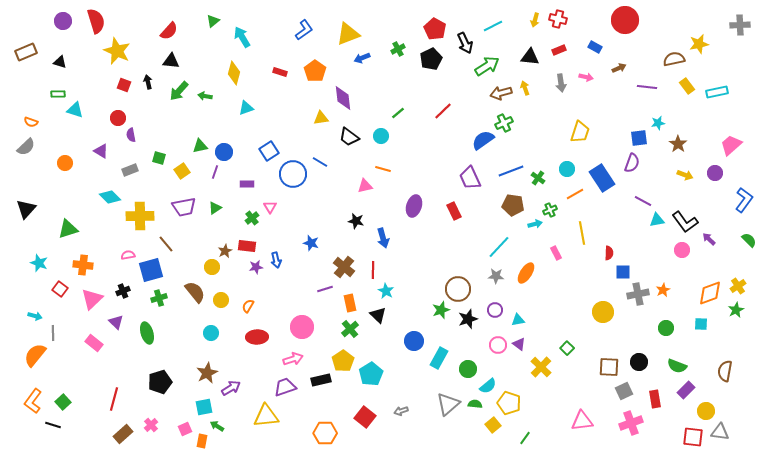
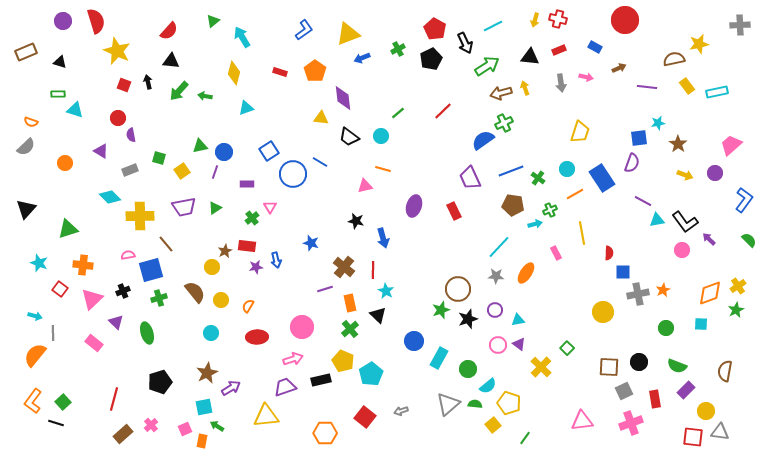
yellow triangle at (321, 118): rotated 14 degrees clockwise
yellow pentagon at (343, 361): rotated 15 degrees counterclockwise
black line at (53, 425): moved 3 px right, 2 px up
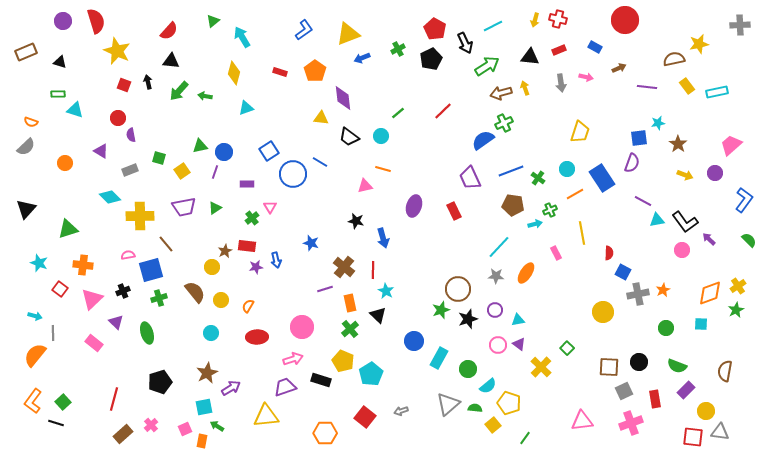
blue square at (623, 272): rotated 28 degrees clockwise
black rectangle at (321, 380): rotated 30 degrees clockwise
green semicircle at (475, 404): moved 4 px down
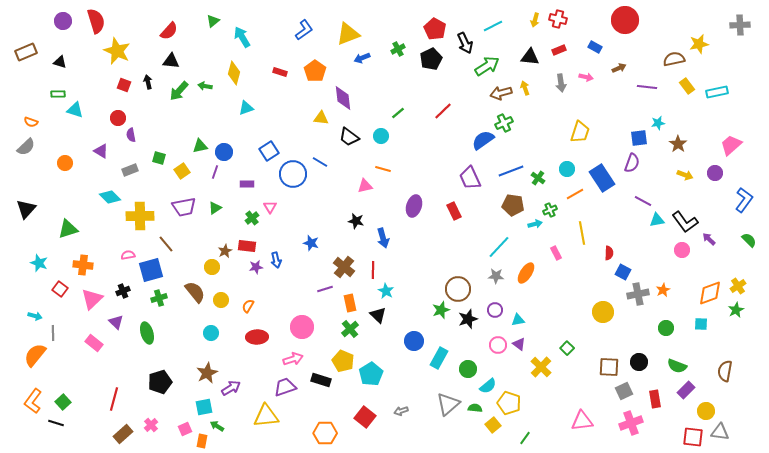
green arrow at (205, 96): moved 10 px up
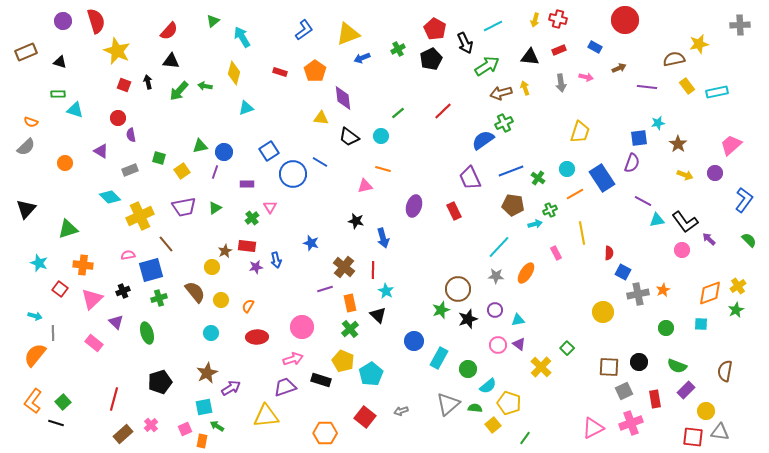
yellow cross at (140, 216): rotated 24 degrees counterclockwise
pink triangle at (582, 421): moved 11 px right, 7 px down; rotated 20 degrees counterclockwise
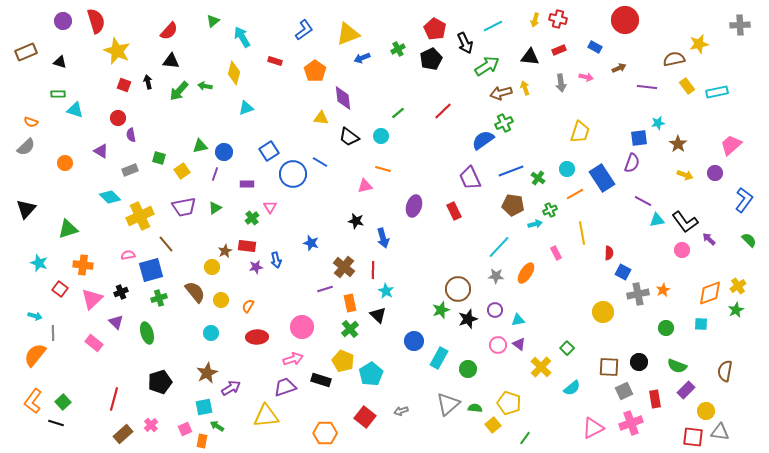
red rectangle at (280, 72): moved 5 px left, 11 px up
purple line at (215, 172): moved 2 px down
black cross at (123, 291): moved 2 px left, 1 px down
cyan semicircle at (488, 386): moved 84 px right, 2 px down
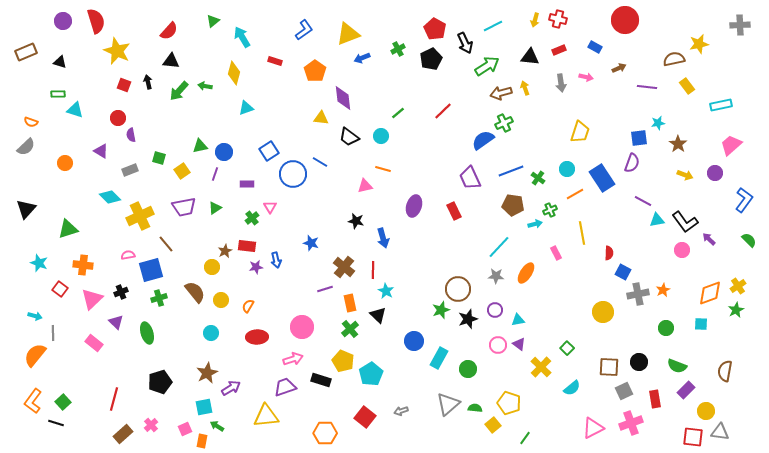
cyan rectangle at (717, 92): moved 4 px right, 13 px down
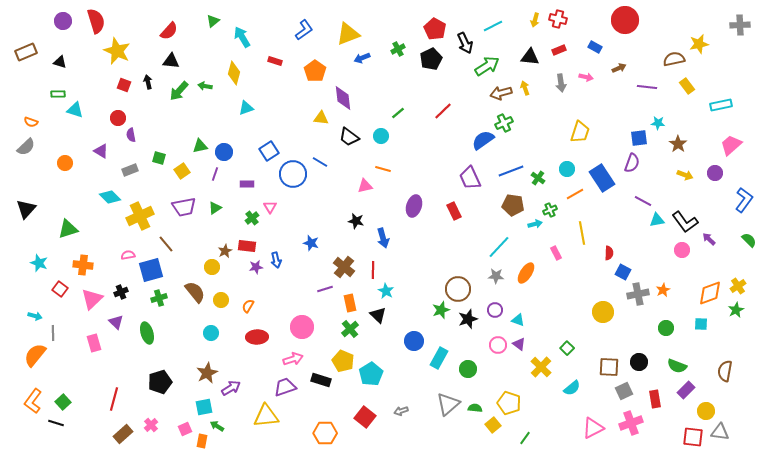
cyan star at (658, 123): rotated 16 degrees clockwise
cyan triangle at (518, 320): rotated 32 degrees clockwise
pink rectangle at (94, 343): rotated 36 degrees clockwise
